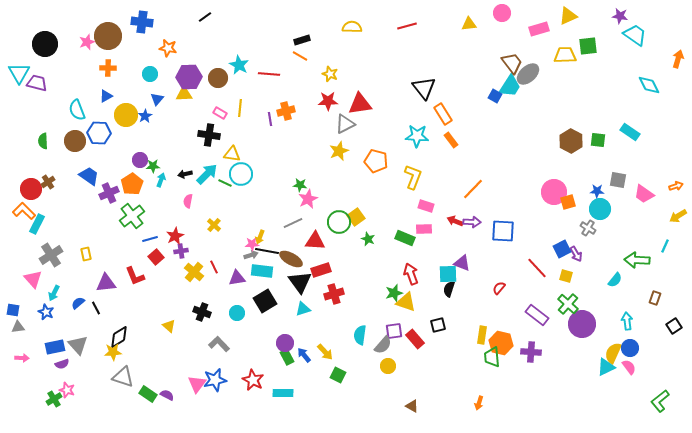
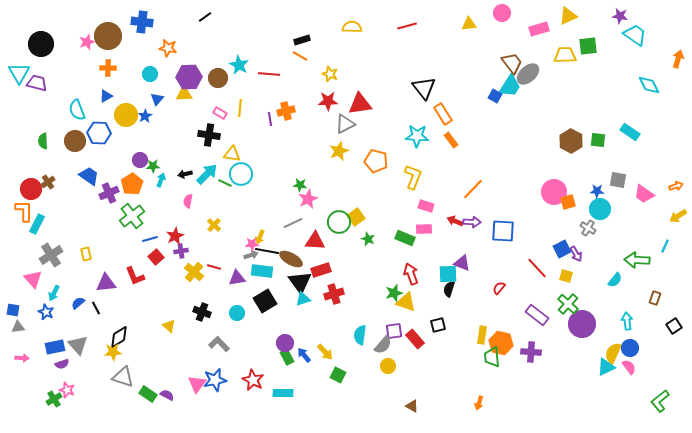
black circle at (45, 44): moved 4 px left
orange L-shape at (24, 211): rotated 45 degrees clockwise
red line at (214, 267): rotated 48 degrees counterclockwise
cyan triangle at (303, 309): moved 10 px up
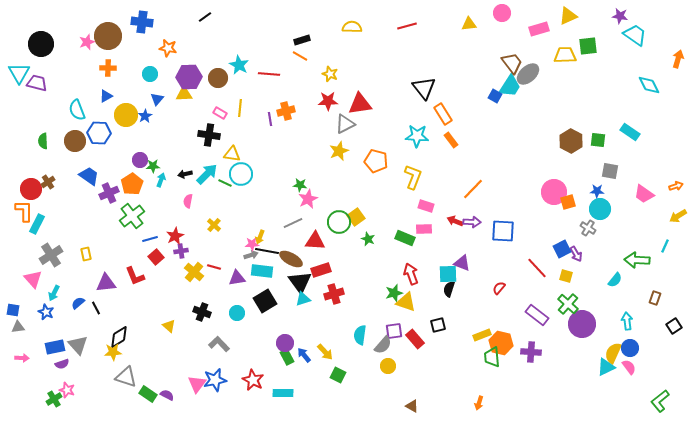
gray square at (618, 180): moved 8 px left, 9 px up
yellow rectangle at (482, 335): rotated 60 degrees clockwise
gray triangle at (123, 377): moved 3 px right
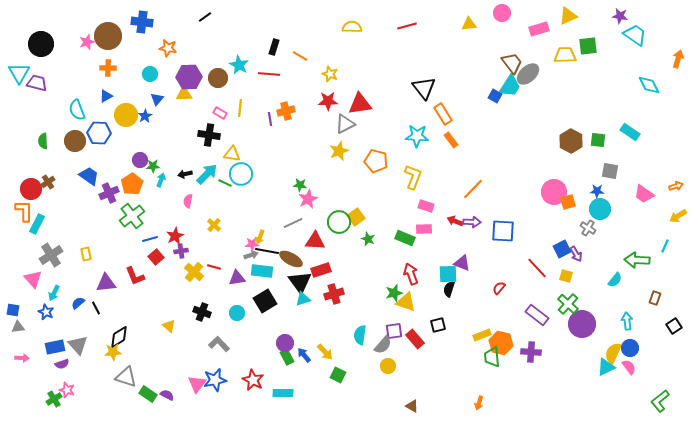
black rectangle at (302, 40): moved 28 px left, 7 px down; rotated 56 degrees counterclockwise
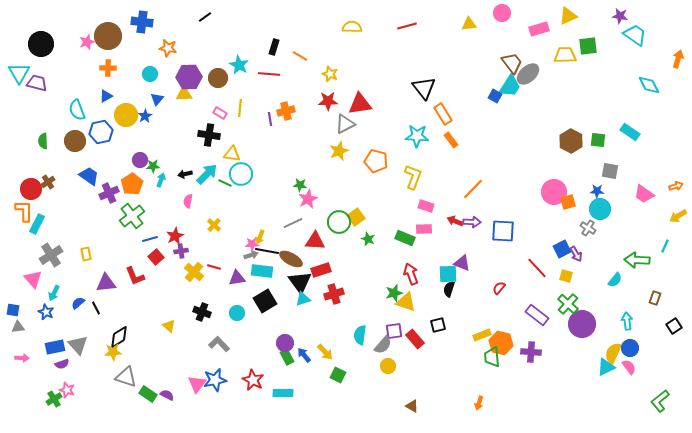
blue hexagon at (99, 133): moved 2 px right, 1 px up; rotated 15 degrees counterclockwise
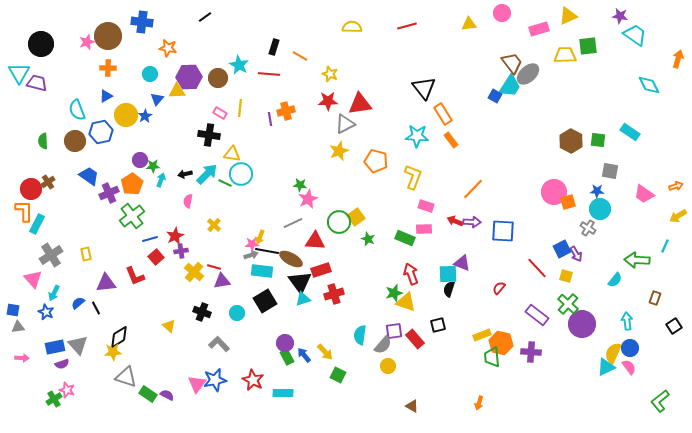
yellow triangle at (184, 94): moved 7 px left, 3 px up
purple triangle at (237, 278): moved 15 px left, 3 px down
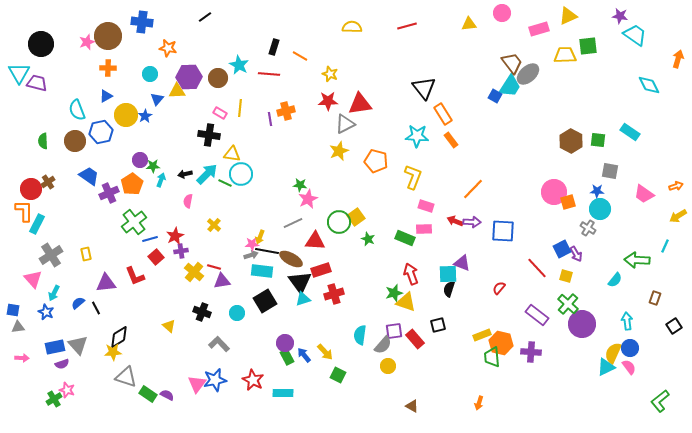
green cross at (132, 216): moved 2 px right, 6 px down
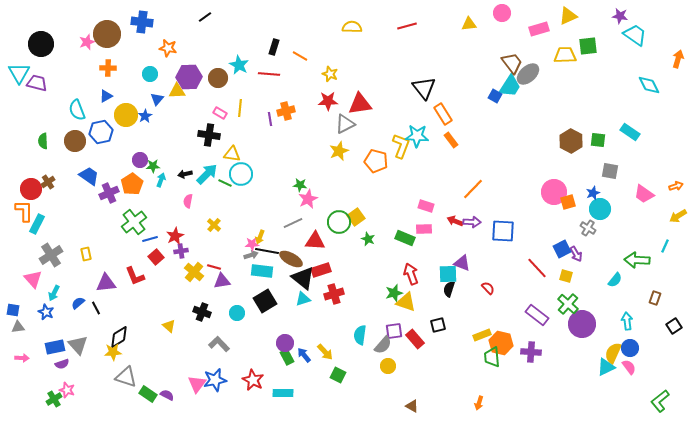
brown circle at (108, 36): moved 1 px left, 2 px up
yellow L-shape at (413, 177): moved 12 px left, 31 px up
blue star at (597, 191): moved 4 px left, 2 px down; rotated 24 degrees counterclockwise
black triangle at (300, 282): moved 3 px right, 4 px up; rotated 15 degrees counterclockwise
red semicircle at (499, 288): moved 11 px left; rotated 96 degrees clockwise
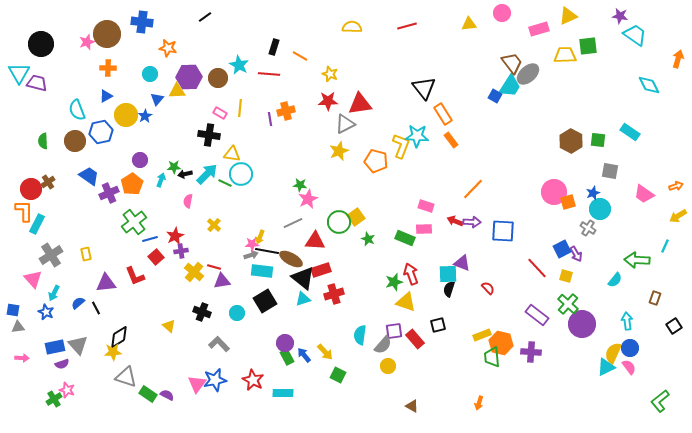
green star at (153, 166): moved 21 px right, 1 px down
green star at (394, 293): moved 11 px up
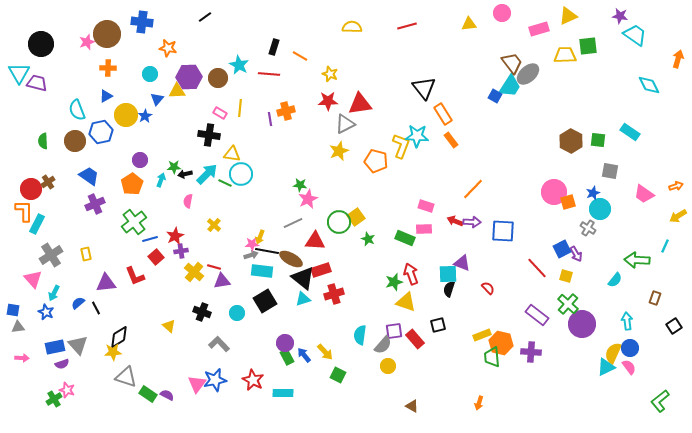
purple cross at (109, 193): moved 14 px left, 11 px down
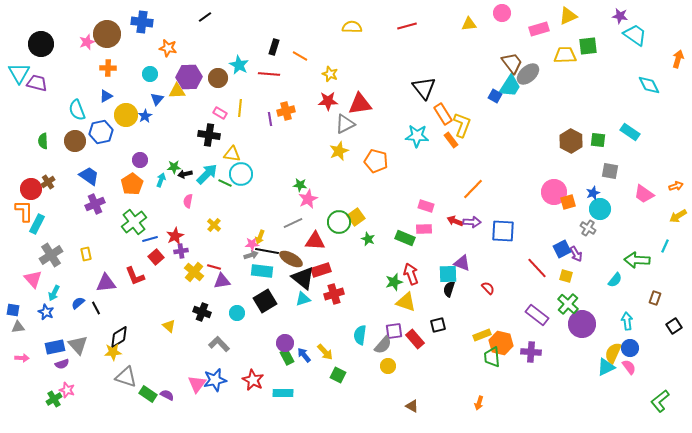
yellow L-shape at (401, 146): moved 61 px right, 21 px up
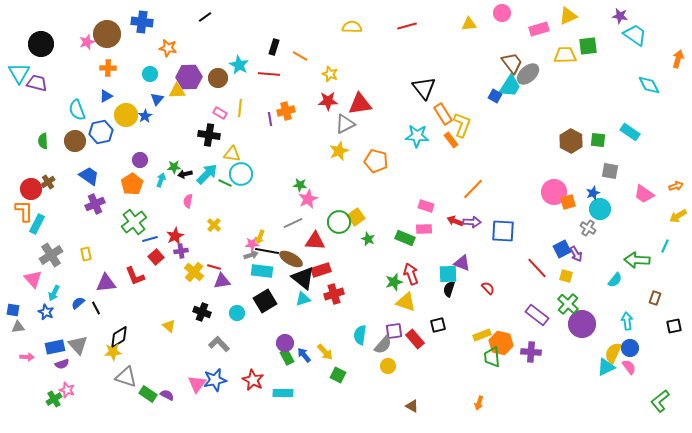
black square at (674, 326): rotated 21 degrees clockwise
pink arrow at (22, 358): moved 5 px right, 1 px up
